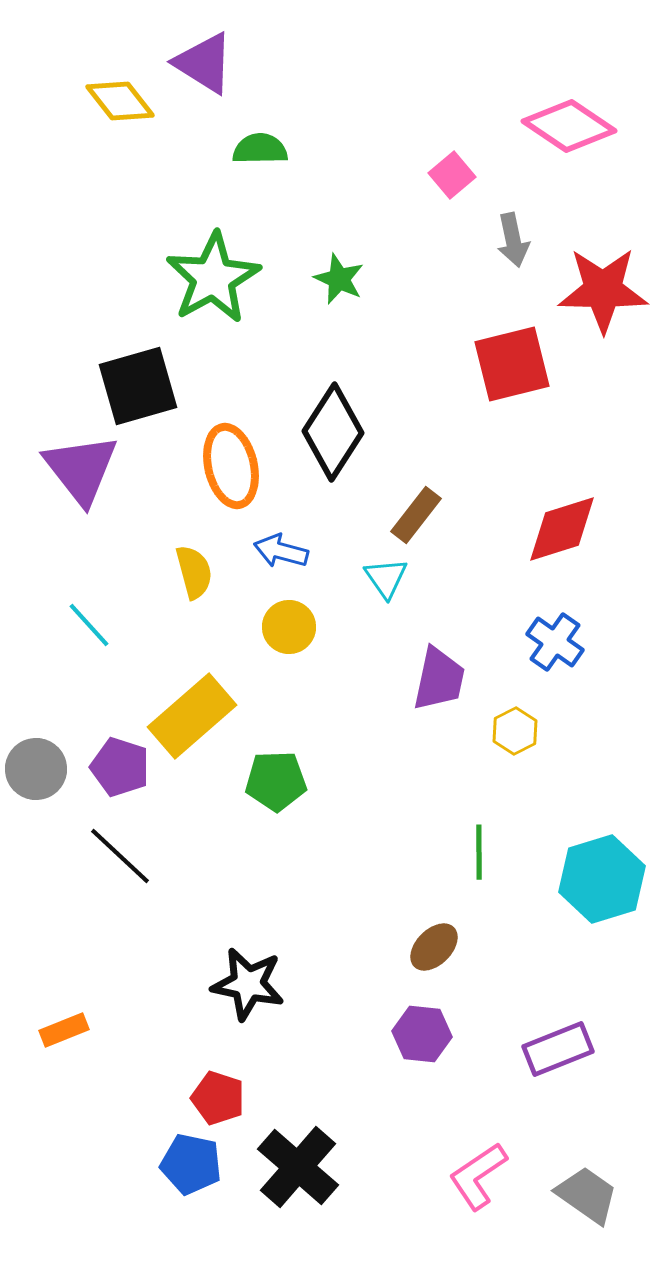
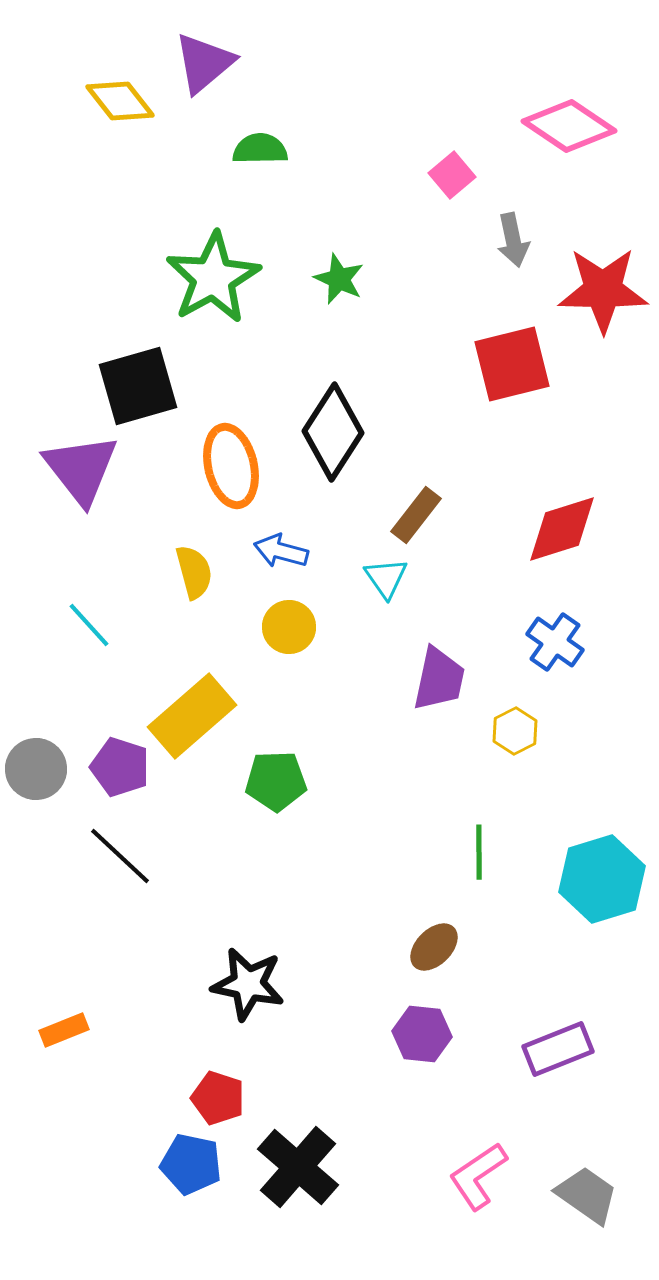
purple triangle at (204, 63): rotated 48 degrees clockwise
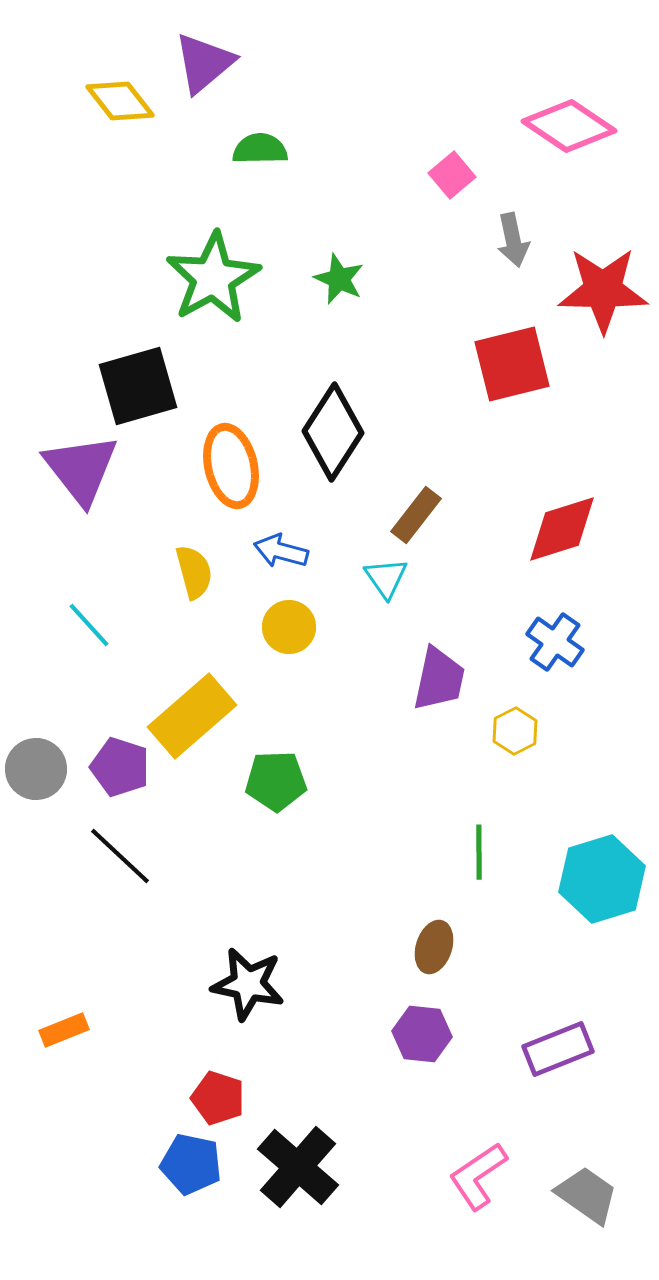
brown ellipse at (434, 947): rotated 27 degrees counterclockwise
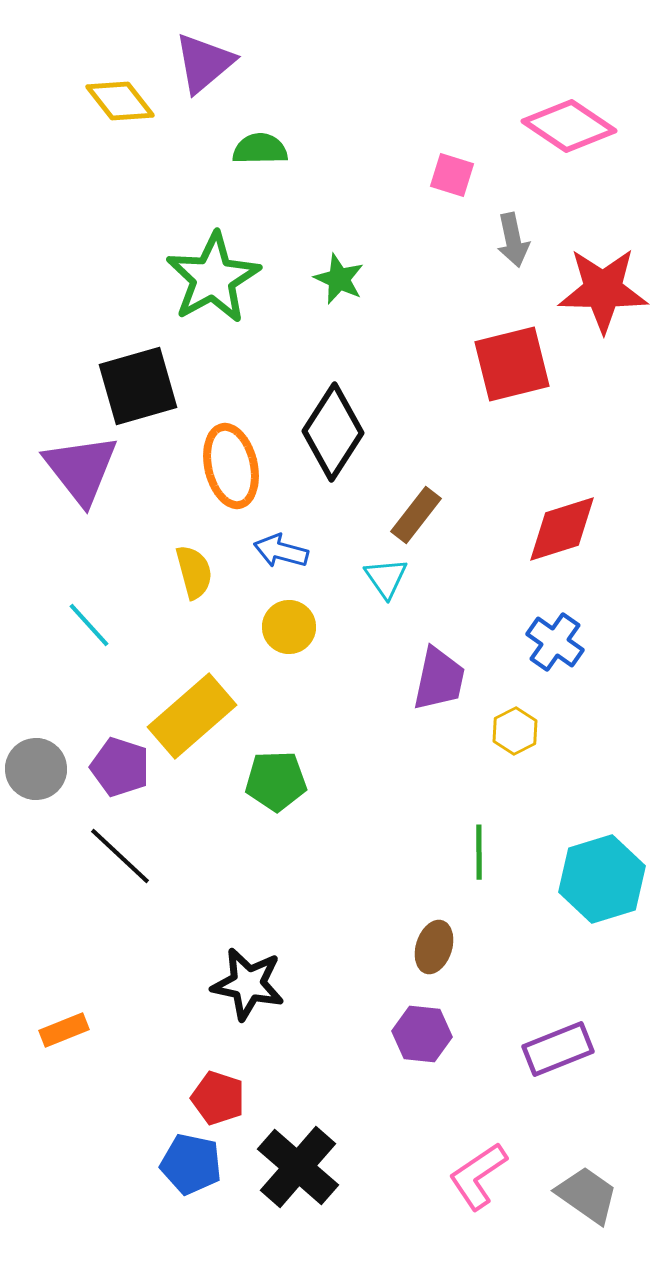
pink square at (452, 175): rotated 33 degrees counterclockwise
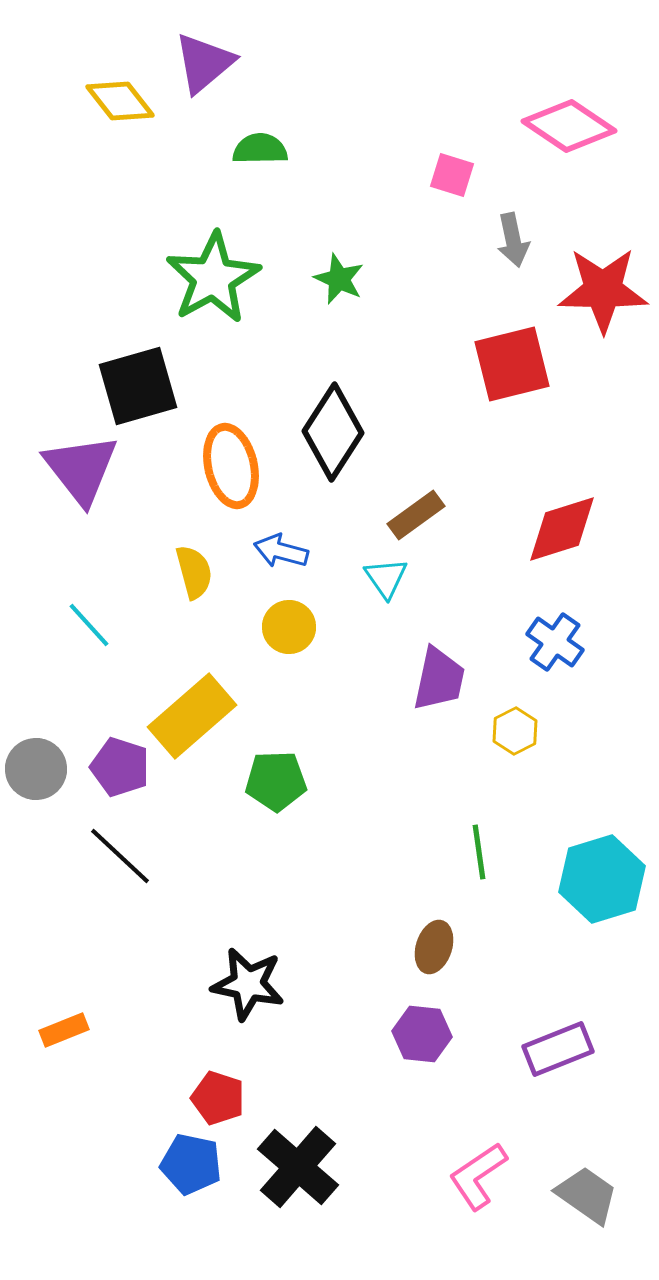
brown rectangle at (416, 515): rotated 16 degrees clockwise
green line at (479, 852): rotated 8 degrees counterclockwise
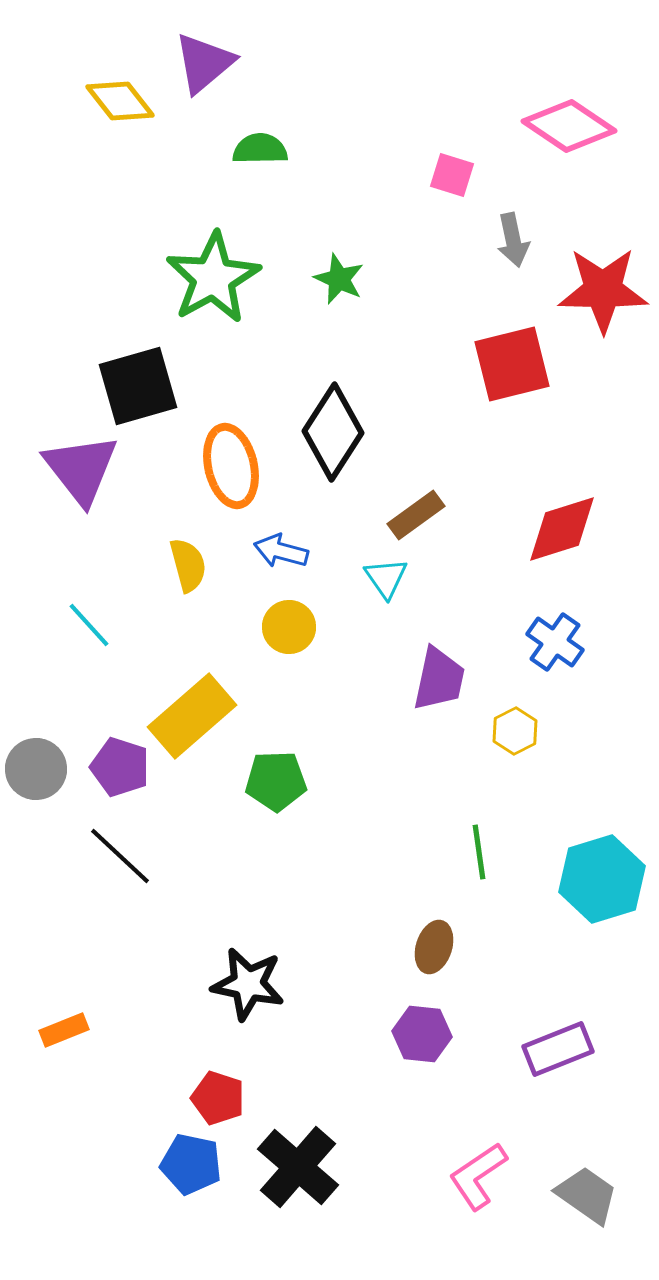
yellow semicircle at (194, 572): moved 6 px left, 7 px up
